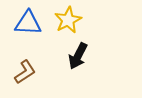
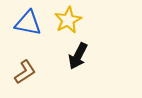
blue triangle: rotated 8 degrees clockwise
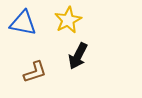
blue triangle: moved 5 px left
brown L-shape: moved 10 px right; rotated 15 degrees clockwise
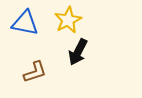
blue triangle: moved 2 px right
black arrow: moved 4 px up
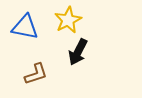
blue triangle: moved 4 px down
brown L-shape: moved 1 px right, 2 px down
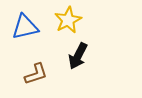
blue triangle: rotated 24 degrees counterclockwise
black arrow: moved 4 px down
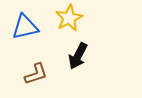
yellow star: moved 1 px right, 2 px up
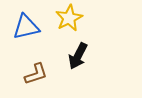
blue triangle: moved 1 px right
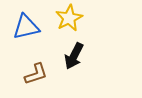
black arrow: moved 4 px left
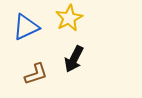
blue triangle: rotated 12 degrees counterclockwise
black arrow: moved 3 px down
